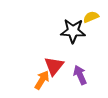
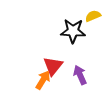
yellow semicircle: moved 2 px right, 1 px up
red triangle: moved 1 px left
orange arrow: moved 1 px right
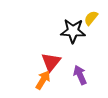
yellow semicircle: moved 2 px left, 2 px down; rotated 28 degrees counterclockwise
red triangle: moved 2 px left, 4 px up
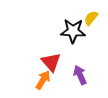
red triangle: rotated 20 degrees counterclockwise
